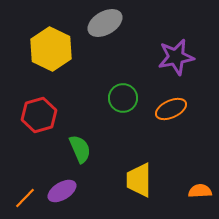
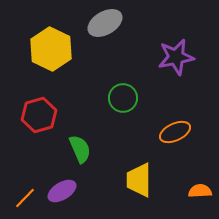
orange ellipse: moved 4 px right, 23 px down
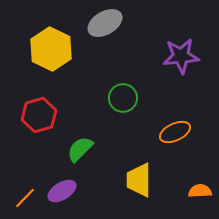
purple star: moved 5 px right, 1 px up; rotated 6 degrees clockwise
green semicircle: rotated 112 degrees counterclockwise
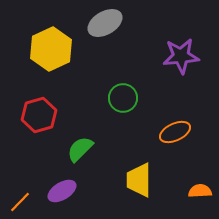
yellow hexagon: rotated 9 degrees clockwise
orange line: moved 5 px left, 4 px down
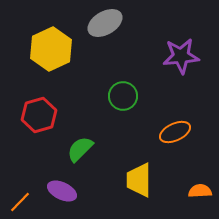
green circle: moved 2 px up
purple ellipse: rotated 56 degrees clockwise
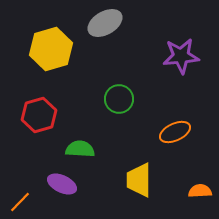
yellow hexagon: rotated 9 degrees clockwise
green circle: moved 4 px left, 3 px down
green semicircle: rotated 48 degrees clockwise
purple ellipse: moved 7 px up
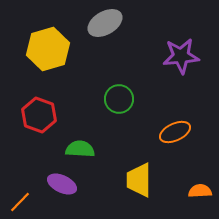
yellow hexagon: moved 3 px left
red hexagon: rotated 24 degrees counterclockwise
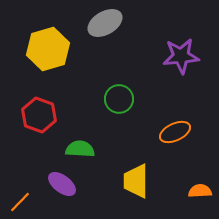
yellow trapezoid: moved 3 px left, 1 px down
purple ellipse: rotated 12 degrees clockwise
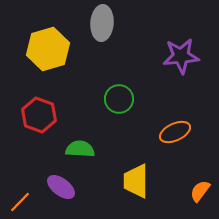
gray ellipse: moved 3 px left; rotated 56 degrees counterclockwise
purple ellipse: moved 1 px left, 3 px down
orange semicircle: rotated 50 degrees counterclockwise
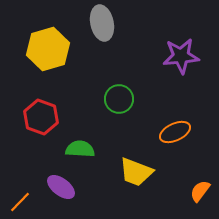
gray ellipse: rotated 16 degrees counterclockwise
red hexagon: moved 2 px right, 2 px down
yellow trapezoid: moved 9 px up; rotated 69 degrees counterclockwise
